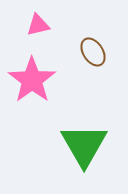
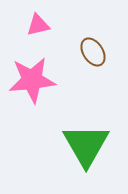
pink star: rotated 30 degrees clockwise
green triangle: moved 2 px right
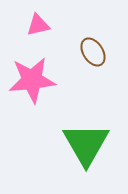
green triangle: moved 1 px up
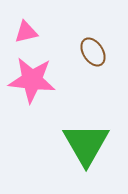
pink triangle: moved 12 px left, 7 px down
pink star: rotated 12 degrees clockwise
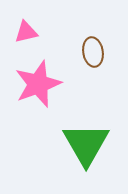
brown ellipse: rotated 24 degrees clockwise
pink star: moved 6 px right, 4 px down; rotated 27 degrees counterclockwise
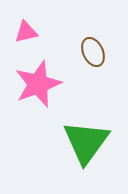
brown ellipse: rotated 16 degrees counterclockwise
green triangle: moved 2 px up; rotated 6 degrees clockwise
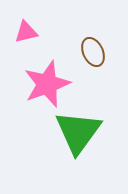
pink star: moved 9 px right
green triangle: moved 8 px left, 10 px up
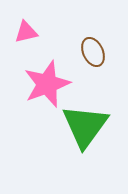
green triangle: moved 7 px right, 6 px up
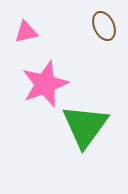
brown ellipse: moved 11 px right, 26 px up
pink star: moved 2 px left
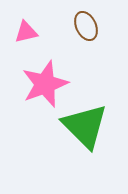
brown ellipse: moved 18 px left
green triangle: rotated 21 degrees counterclockwise
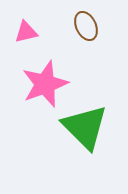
green triangle: moved 1 px down
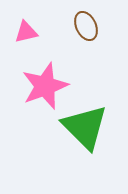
pink star: moved 2 px down
